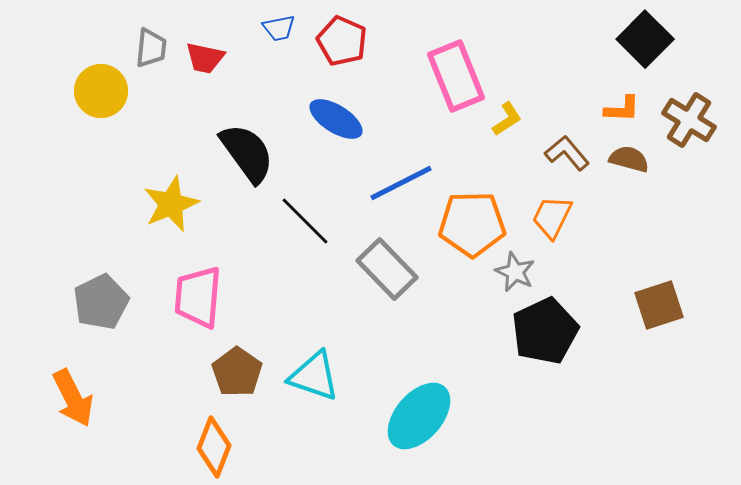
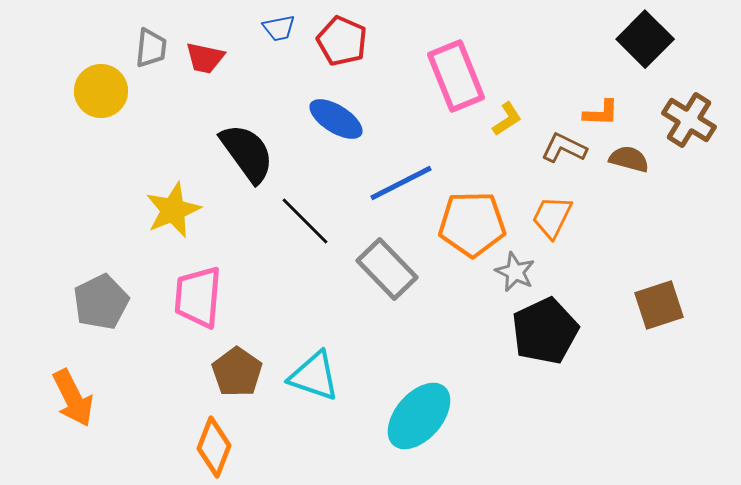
orange L-shape: moved 21 px left, 4 px down
brown L-shape: moved 3 px left, 5 px up; rotated 24 degrees counterclockwise
yellow star: moved 2 px right, 6 px down
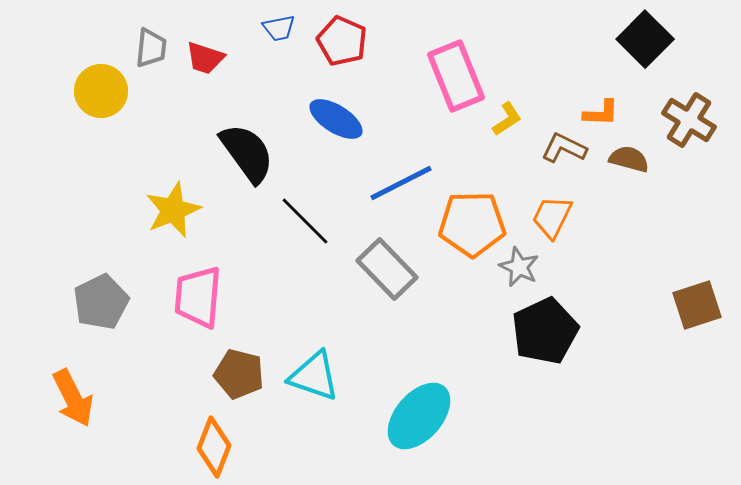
red trapezoid: rotated 6 degrees clockwise
gray star: moved 4 px right, 5 px up
brown square: moved 38 px right
brown pentagon: moved 2 px right, 2 px down; rotated 21 degrees counterclockwise
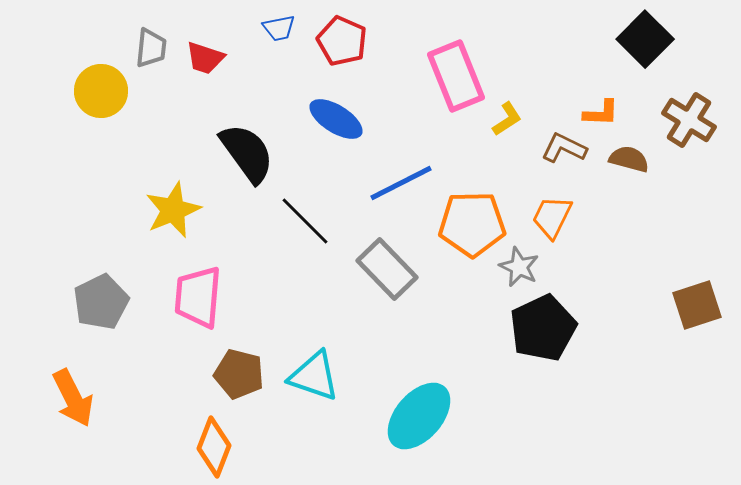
black pentagon: moved 2 px left, 3 px up
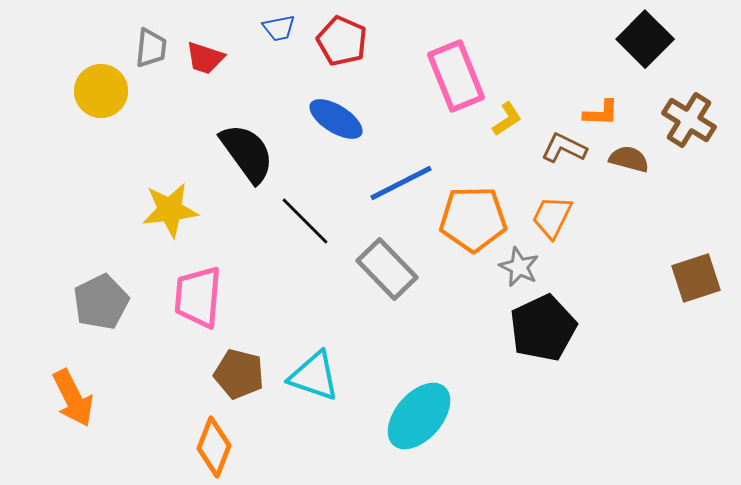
yellow star: moved 3 px left; rotated 16 degrees clockwise
orange pentagon: moved 1 px right, 5 px up
brown square: moved 1 px left, 27 px up
